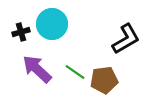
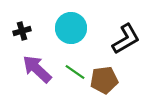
cyan circle: moved 19 px right, 4 px down
black cross: moved 1 px right, 1 px up
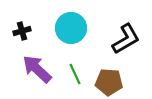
green line: moved 2 px down; rotated 30 degrees clockwise
brown pentagon: moved 5 px right, 2 px down; rotated 12 degrees clockwise
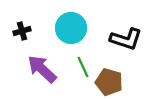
black L-shape: rotated 48 degrees clockwise
purple arrow: moved 5 px right
green line: moved 8 px right, 7 px up
brown pentagon: rotated 12 degrees clockwise
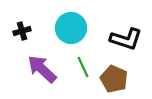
brown pentagon: moved 5 px right, 3 px up; rotated 8 degrees clockwise
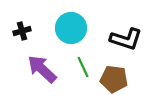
brown pentagon: rotated 16 degrees counterclockwise
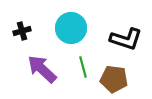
green line: rotated 10 degrees clockwise
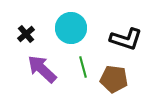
black cross: moved 4 px right, 3 px down; rotated 24 degrees counterclockwise
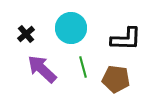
black L-shape: rotated 16 degrees counterclockwise
brown pentagon: moved 2 px right
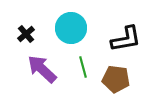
black L-shape: rotated 12 degrees counterclockwise
